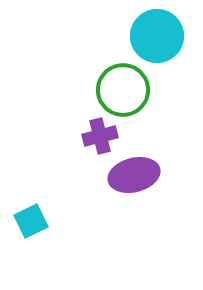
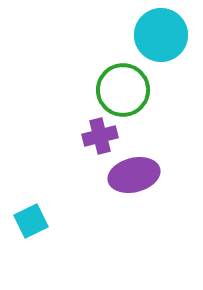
cyan circle: moved 4 px right, 1 px up
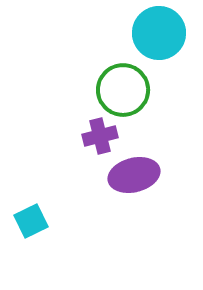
cyan circle: moved 2 px left, 2 px up
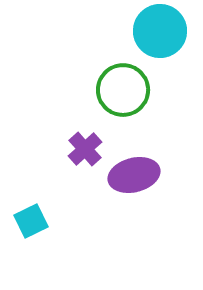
cyan circle: moved 1 px right, 2 px up
purple cross: moved 15 px left, 13 px down; rotated 28 degrees counterclockwise
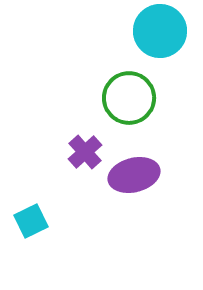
green circle: moved 6 px right, 8 px down
purple cross: moved 3 px down
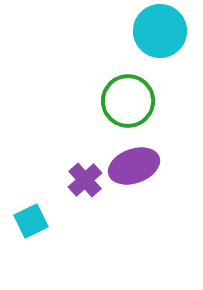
green circle: moved 1 px left, 3 px down
purple cross: moved 28 px down
purple ellipse: moved 9 px up; rotated 6 degrees counterclockwise
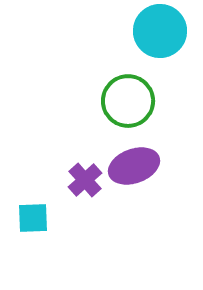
cyan square: moved 2 px right, 3 px up; rotated 24 degrees clockwise
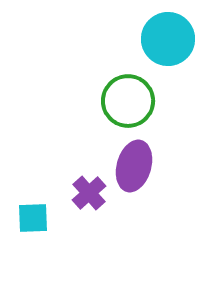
cyan circle: moved 8 px right, 8 px down
purple ellipse: rotated 54 degrees counterclockwise
purple cross: moved 4 px right, 13 px down
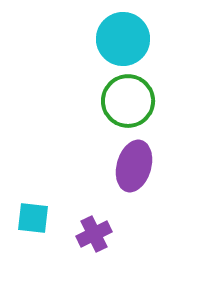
cyan circle: moved 45 px left
purple cross: moved 5 px right, 41 px down; rotated 16 degrees clockwise
cyan square: rotated 8 degrees clockwise
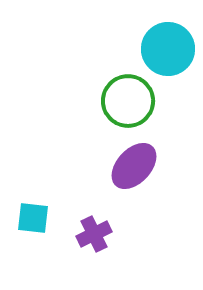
cyan circle: moved 45 px right, 10 px down
purple ellipse: rotated 27 degrees clockwise
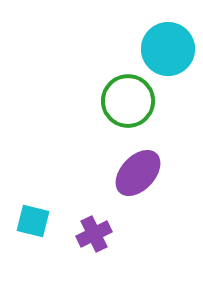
purple ellipse: moved 4 px right, 7 px down
cyan square: moved 3 px down; rotated 8 degrees clockwise
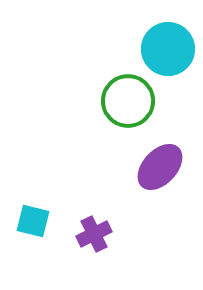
purple ellipse: moved 22 px right, 6 px up
